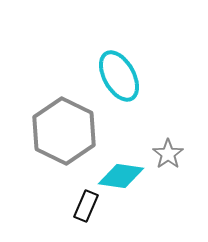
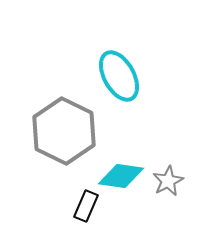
gray star: moved 27 px down; rotated 8 degrees clockwise
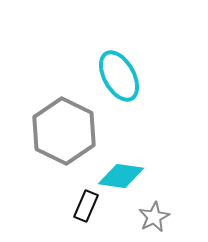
gray star: moved 14 px left, 36 px down
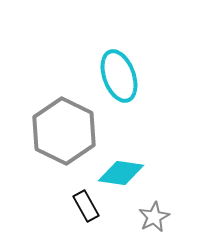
cyan ellipse: rotated 9 degrees clockwise
cyan diamond: moved 3 px up
black rectangle: rotated 52 degrees counterclockwise
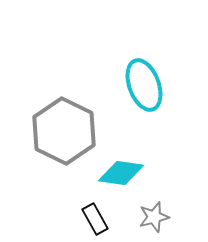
cyan ellipse: moved 25 px right, 9 px down
black rectangle: moved 9 px right, 13 px down
gray star: rotated 12 degrees clockwise
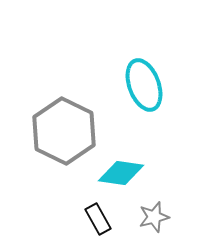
black rectangle: moved 3 px right
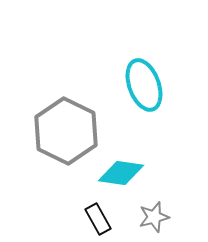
gray hexagon: moved 2 px right
